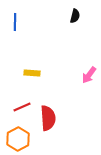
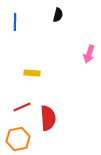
black semicircle: moved 17 px left, 1 px up
pink arrow: moved 21 px up; rotated 18 degrees counterclockwise
orange hexagon: rotated 15 degrees clockwise
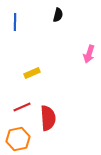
yellow rectangle: rotated 28 degrees counterclockwise
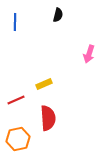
yellow rectangle: moved 12 px right, 11 px down
red line: moved 6 px left, 7 px up
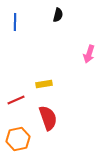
yellow rectangle: rotated 14 degrees clockwise
red semicircle: rotated 15 degrees counterclockwise
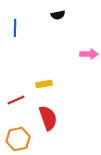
black semicircle: rotated 64 degrees clockwise
blue line: moved 6 px down
pink arrow: rotated 108 degrees counterclockwise
